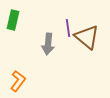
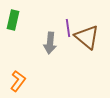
gray arrow: moved 2 px right, 1 px up
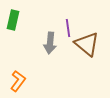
brown triangle: moved 7 px down
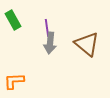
green rectangle: rotated 42 degrees counterclockwise
purple line: moved 21 px left
orange L-shape: moved 4 px left; rotated 130 degrees counterclockwise
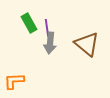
green rectangle: moved 16 px right, 3 px down
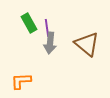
orange L-shape: moved 7 px right
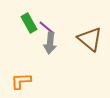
purple line: rotated 42 degrees counterclockwise
brown triangle: moved 3 px right, 5 px up
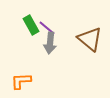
green rectangle: moved 2 px right, 2 px down
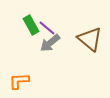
gray arrow: rotated 45 degrees clockwise
orange L-shape: moved 2 px left
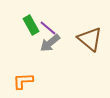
purple line: moved 1 px right
orange L-shape: moved 4 px right
